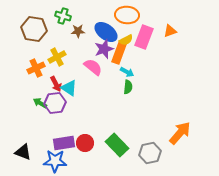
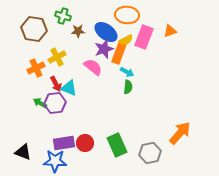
cyan triangle: rotated 12 degrees counterclockwise
green rectangle: rotated 20 degrees clockwise
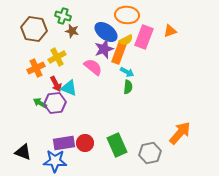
brown star: moved 6 px left; rotated 16 degrees clockwise
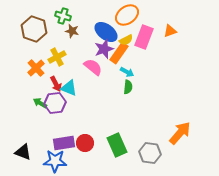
orange ellipse: rotated 40 degrees counterclockwise
brown hexagon: rotated 10 degrees clockwise
orange rectangle: rotated 15 degrees clockwise
orange cross: rotated 18 degrees counterclockwise
gray hexagon: rotated 20 degrees clockwise
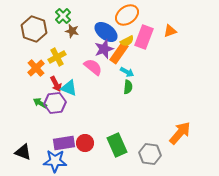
green cross: rotated 28 degrees clockwise
yellow semicircle: moved 1 px right, 1 px down
gray hexagon: moved 1 px down
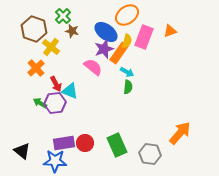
yellow semicircle: rotated 48 degrees counterclockwise
yellow cross: moved 6 px left, 10 px up; rotated 24 degrees counterclockwise
cyan triangle: moved 1 px right, 3 px down
black triangle: moved 1 px left, 1 px up; rotated 18 degrees clockwise
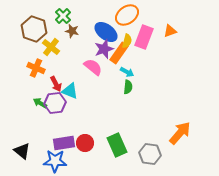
orange cross: rotated 24 degrees counterclockwise
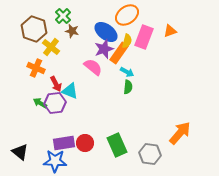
black triangle: moved 2 px left, 1 px down
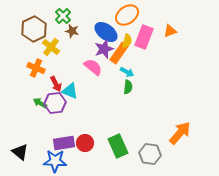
brown hexagon: rotated 15 degrees clockwise
green rectangle: moved 1 px right, 1 px down
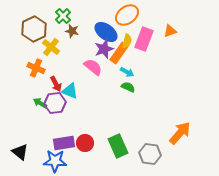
pink rectangle: moved 2 px down
green semicircle: rotated 72 degrees counterclockwise
